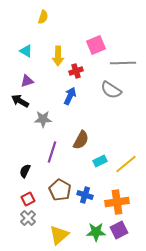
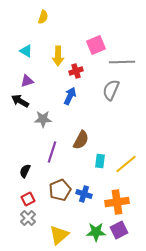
gray line: moved 1 px left, 1 px up
gray semicircle: rotated 80 degrees clockwise
cyan rectangle: rotated 56 degrees counterclockwise
brown pentagon: rotated 20 degrees clockwise
blue cross: moved 1 px left, 1 px up
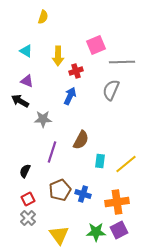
purple triangle: rotated 40 degrees clockwise
blue cross: moved 1 px left
yellow triangle: rotated 25 degrees counterclockwise
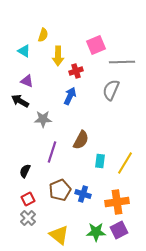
yellow semicircle: moved 18 px down
cyan triangle: moved 2 px left
yellow line: moved 1 px left, 1 px up; rotated 20 degrees counterclockwise
yellow triangle: rotated 15 degrees counterclockwise
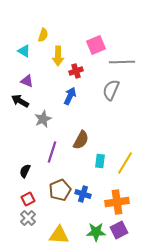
gray star: rotated 24 degrees counterclockwise
yellow triangle: rotated 35 degrees counterclockwise
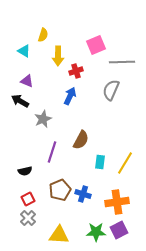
cyan rectangle: moved 1 px down
black semicircle: rotated 128 degrees counterclockwise
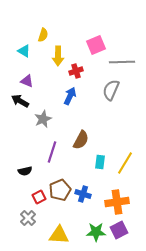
red square: moved 11 px right, 2 px up
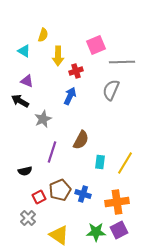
yellow triangle: rotated 30 degrees clockwise
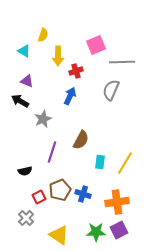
gray cross: moved 2 px left
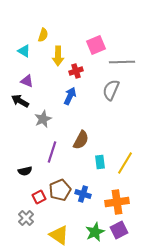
cyan rectangle: rotated 16 degrees counterclockwise
green star: moved 1 px left; rotated 24 degrees counterclockwise
